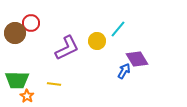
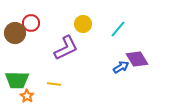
yellow circle: moved 14 px left, 17 px up
purple L-shape: moved 1 px left
blue arrow: moved 3 px left, 4 px up; rotated 28 degrees clockwise
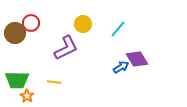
yellow line: moved 2 px up
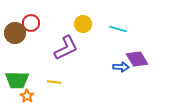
cyan line: rotated 66 degrees clockwise
blue arrow: rotated 35 degrees clockwise
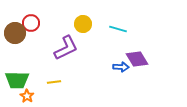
yellow line: rotated 16 degrees counterclockwise
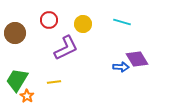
red circle: moved 18 px right, 3 px up
cyan line: moved 4 px right, 7 px up
green trapezoid: rotated 120 degrees clockwise
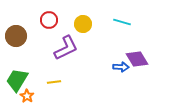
brown circle: moved 1 px right, 3 px down
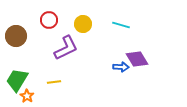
cyan line: moved 1 px left, 3 px down
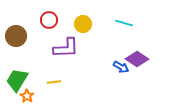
cyan line: moved 3 px right, 2 px up
purple L-shape: rotated 24 degrees clockwise
purple diamond: rotated 25 degrees counterclockwise
blue arrow: rotated 28 degrees clockwise
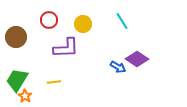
cyan line: moved 2 px left, 2 px up; rotated 42 degrees clockwise
brown circle: moved 1 px down
blue arrow: moved 3 px left
orange star: moved 2 px left
